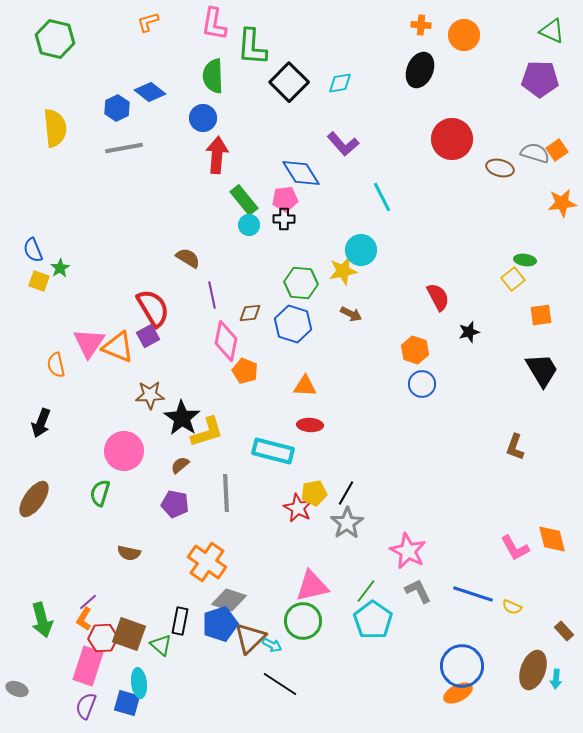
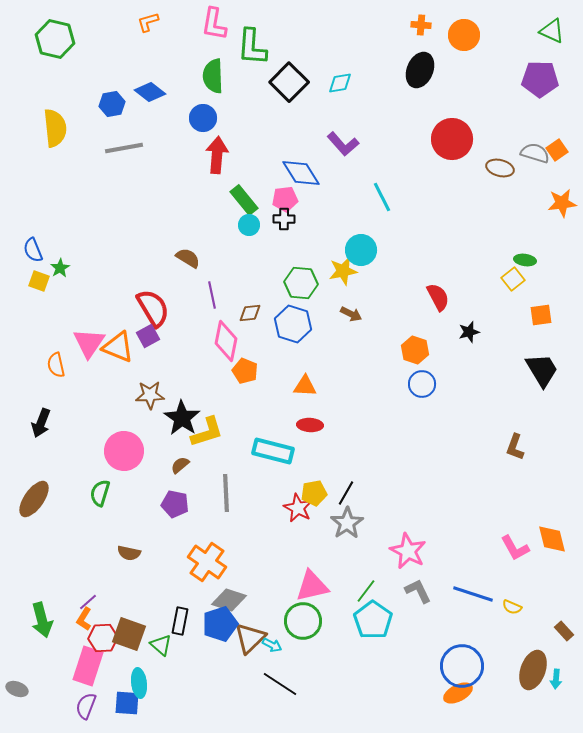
blue hexagon at (117, 108): moved 5 px left, 4 px up; rotated 15 degrees clockwise
blue square at (127, 703): rotated 12 degrees counterclockwise
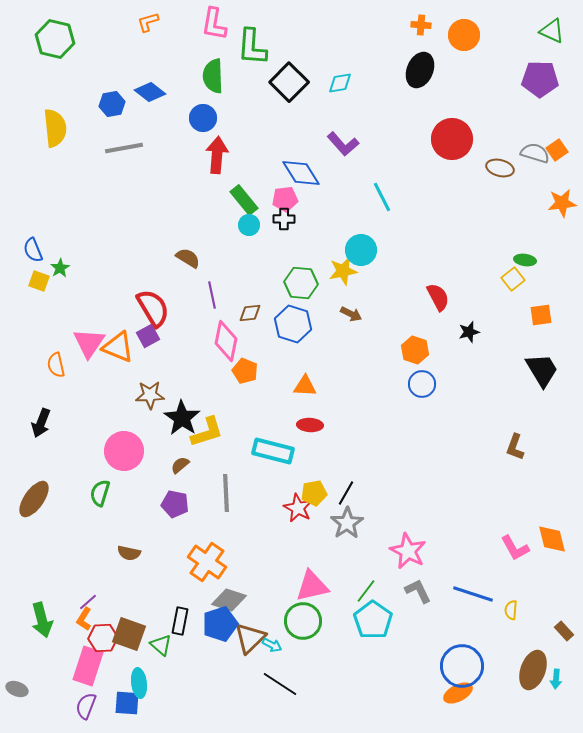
yellow semicircle at (512, 607): moved 1 px left, 3 px down; rotated 72 degrees clockwise
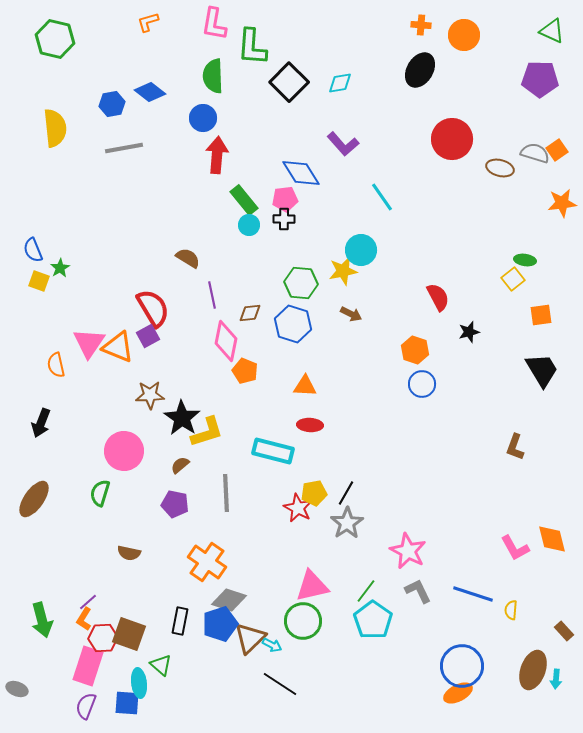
black ellipse at (420, 70): rotated 8 degrees clockwise
cyan line at (382, 197): rotated 8 degrees counterclockwise
green triangle at (161, 645): moved 20 px down
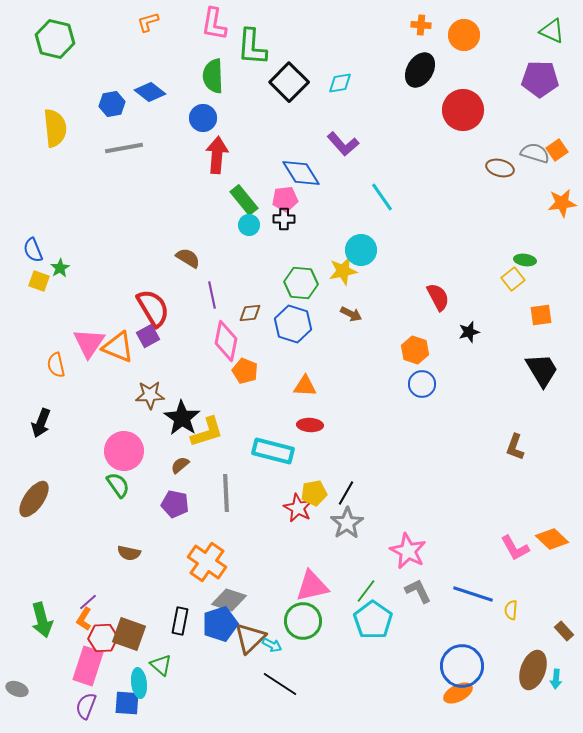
red circle at (452, 139): moved 11 px right, 29 px up
green semicircle at (100, 493): moved 18 px right, 8 px up; rotated 128 degrees clockwise
orange diamond at (552, 539): rotated 32 degrees counterclockwise
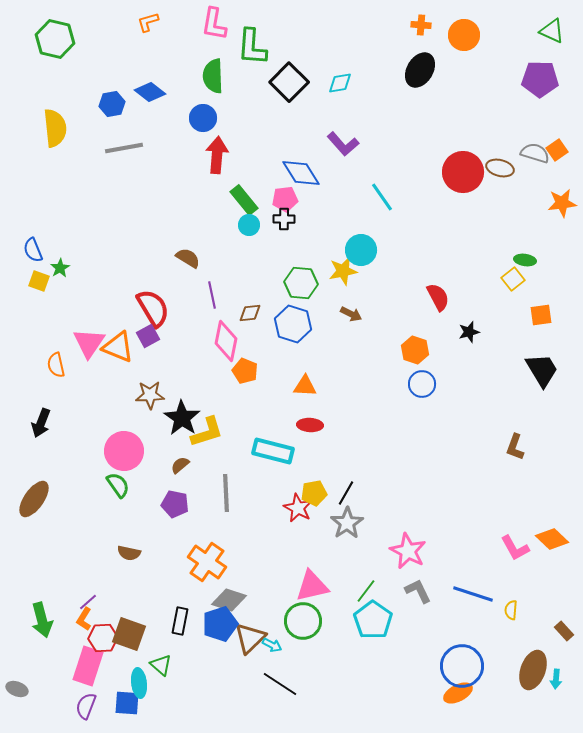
red circle at (463, 110): moved 62 px down
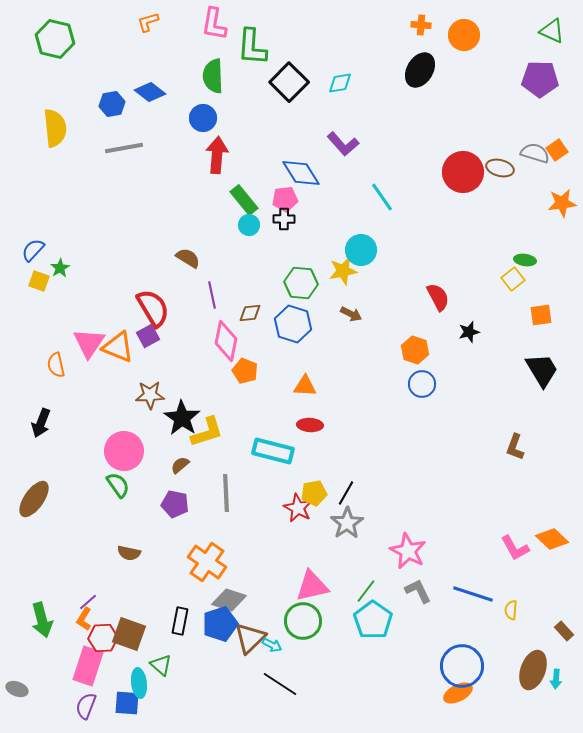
blue semicircle at (33, 250): rotated 65 degrees clockwise
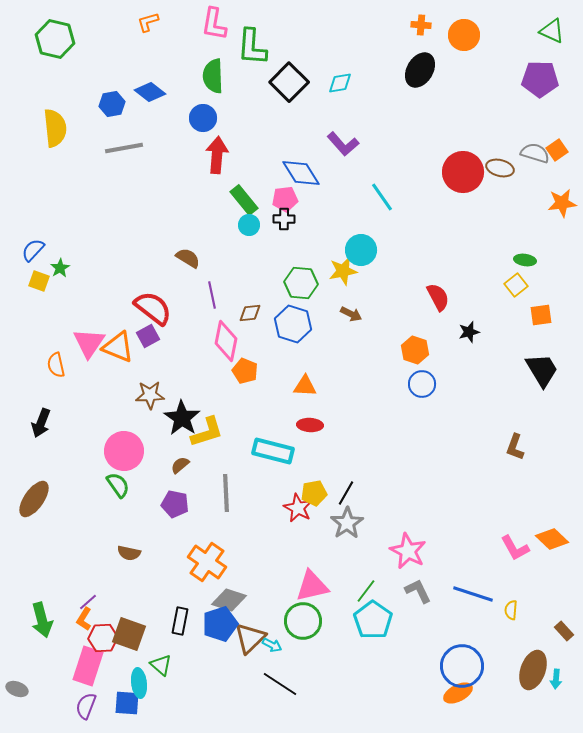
yellow square at (513, 279): moved 3 px right, 6 px down
red semicircle at (153, 308): rotated 21 degrees counterclockwise
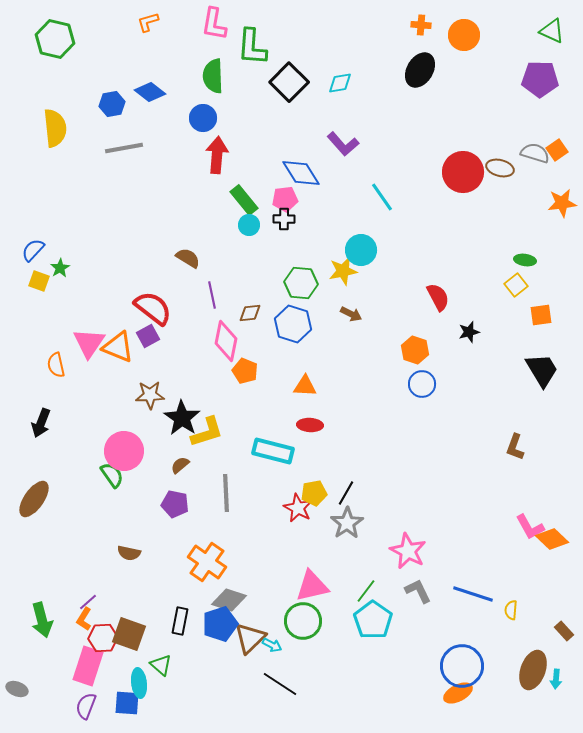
green semicircle at (118, 485): moved 6 px left, 10 px up
pink L-shape at (515, 548): moved 15 px right, 21 px up
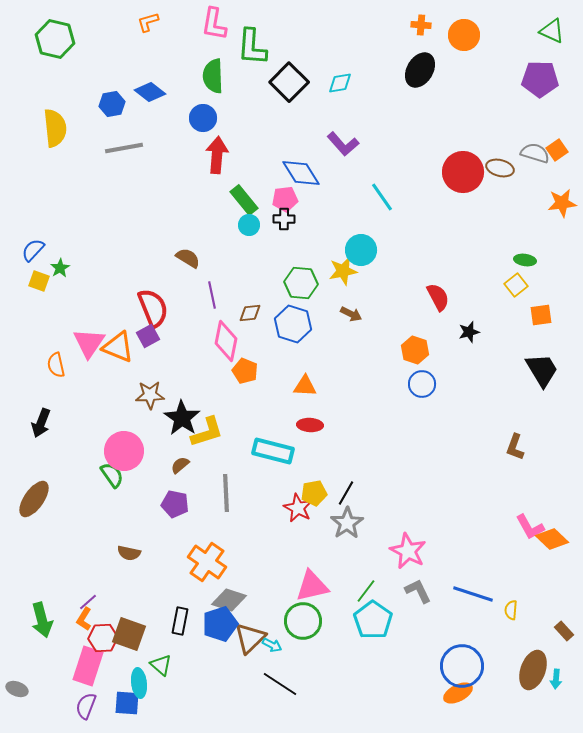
red semicircle at (153, 308): rotated 30 degrees clockwise
